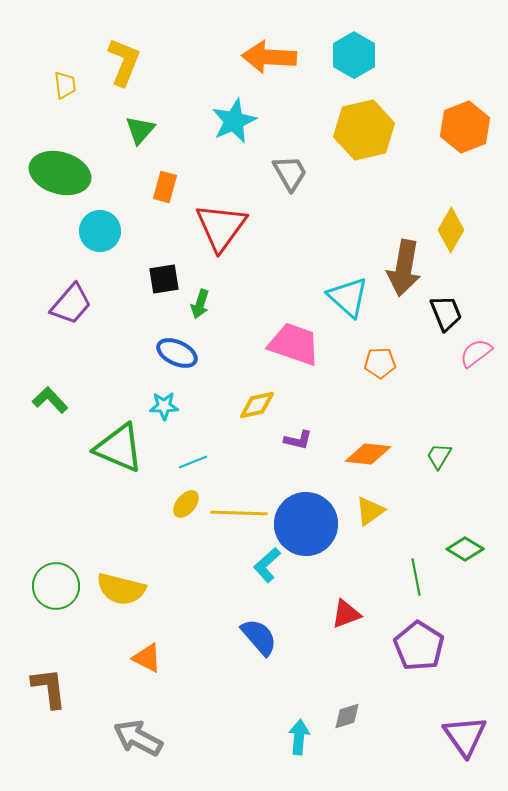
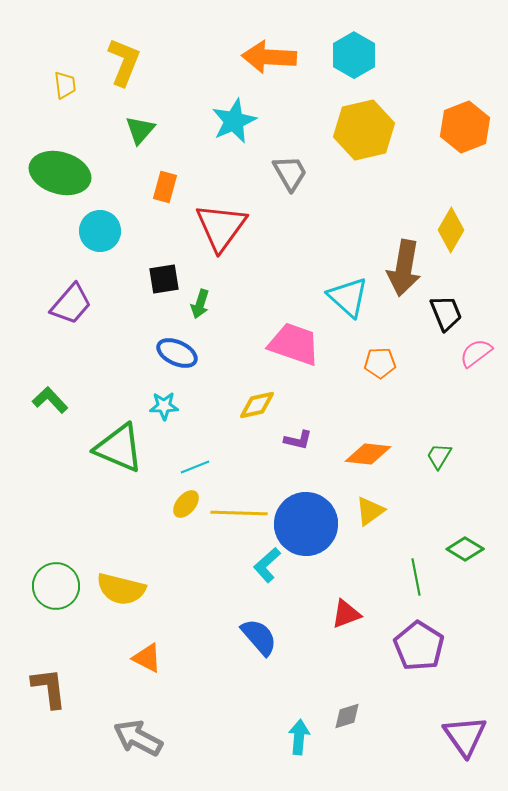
cyan line at (193, 462): moved 2 px right, 5 px down
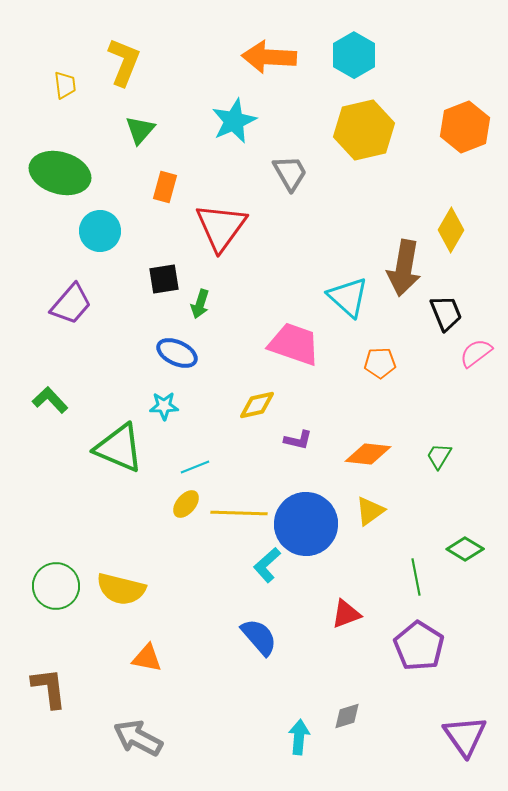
orange triangle at (147, 658): rotated 16 degrees counterclockwise
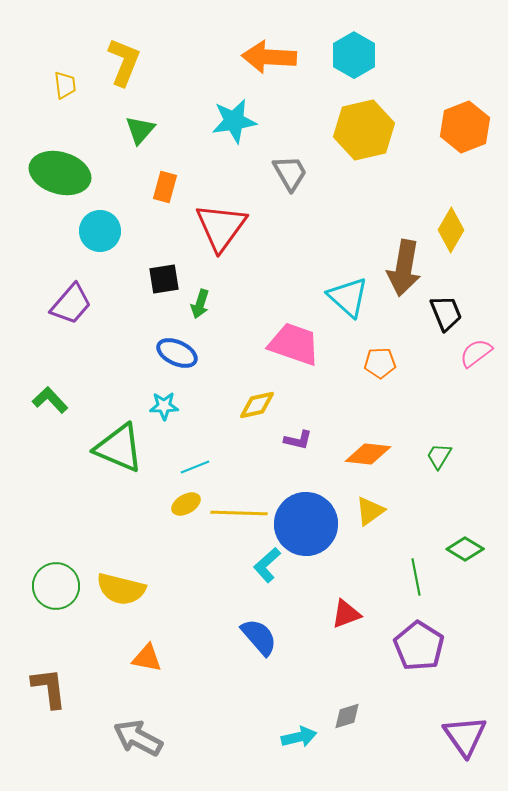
cyan star at (234, 121): rotated 15 degrees clockwise
yellow ellipse at (186, 504): rotated 20 degrees clockwise
cyan arrow at (299, 737): rotated 72 degrees clockwise
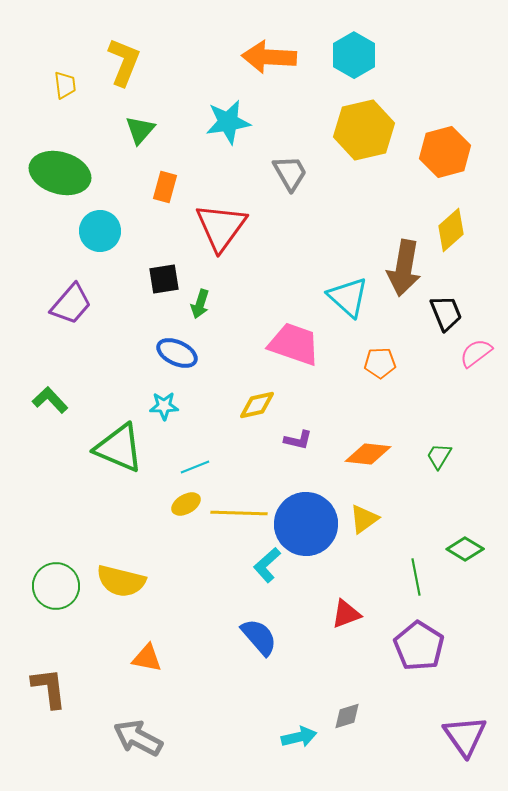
cyan star at (234, 121): moved 6 px left, 1 px down
orange hexagon at (465, 127): moved 20 px left, 25 px down; rotated 6 degrees clockwise
yellow diamond at (451, 230): rotated 18 degrees clockwise
yellow triangle at (370, 511): moved 6 px left, 8 px down
yellow semicircle at (121, 589): moved 8 px up
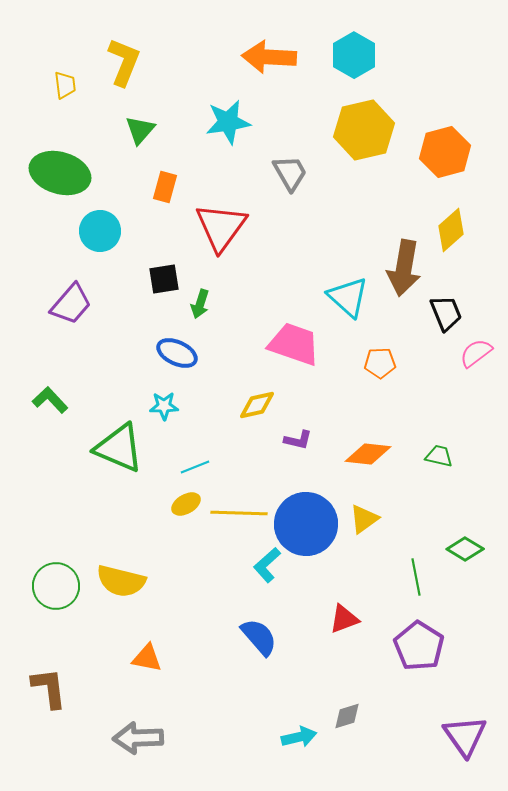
green trapezoid at (439, 456): rotated 72 degrees clockwise
red triangle at (346, 614): moved 2 px left, 5 px down
gray arrow at (138, 738): rotated 30 degrees counterclockwise
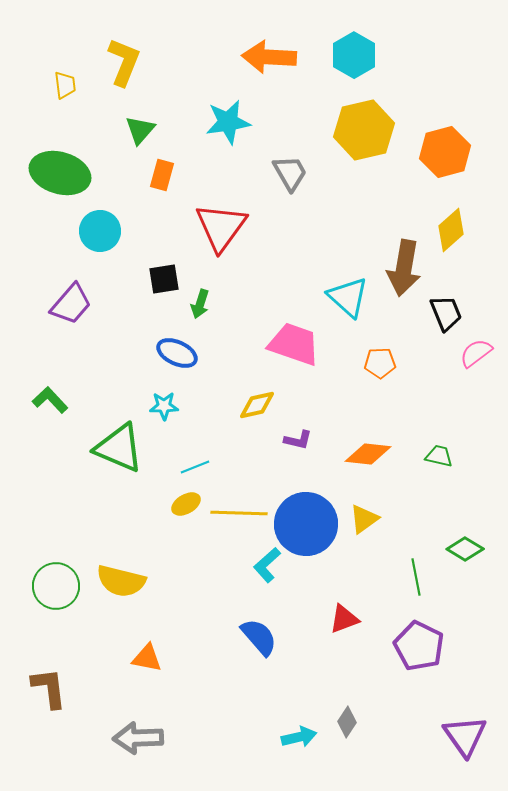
orange rectangle at (165, 187): moved 3 px left, 12 px up
purple pentagon at (419, 646): rotated 6 degrees counterclockwise
gray diamond at (347, 716): moved 6 px down; rotated 40 degrees counterclockwise
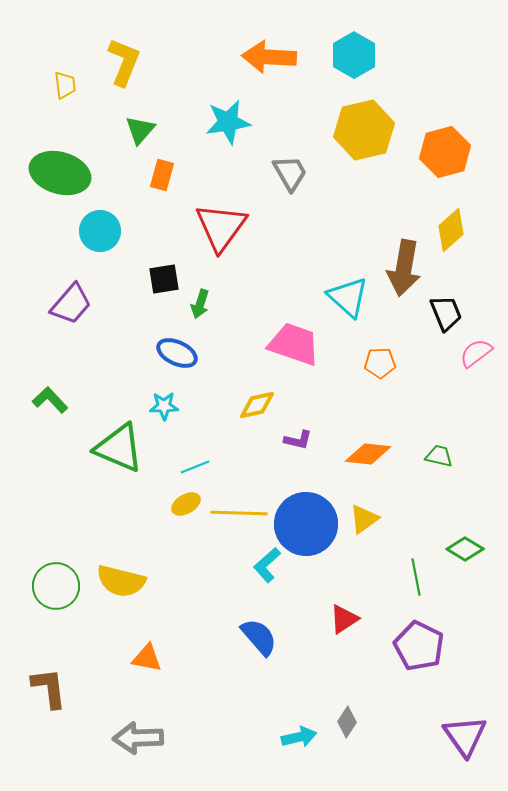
red triangle at (344, 619): rotated 12 degrees counterclockwise
